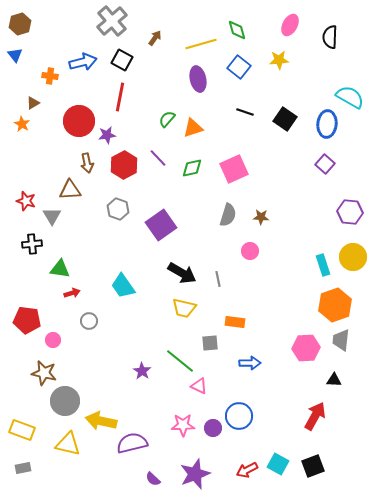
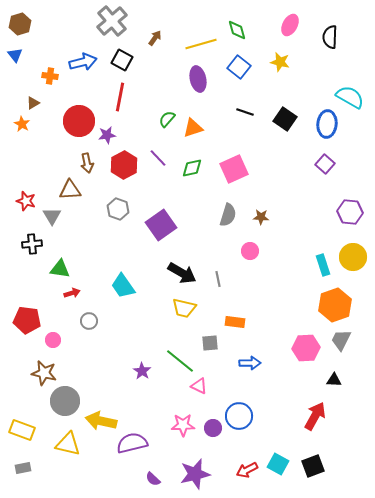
yellow star at (279, 60): moved 1 px right, 2 px down; rotated 18 degrees clockwise
gray trapezoid at (341, 340): rotated 20 degrees clockwise
purple star at (195, 474): rotated 8 degrees clockwise
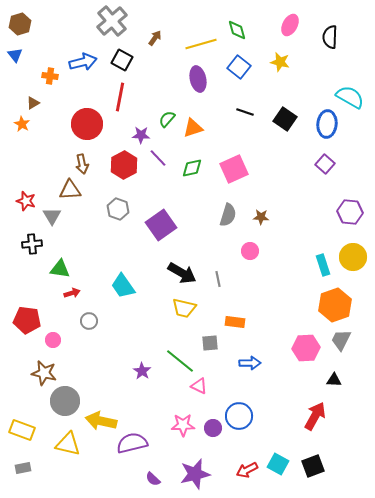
red circle at (79, 121): moved 8 px right, 3 px down
purple star at (107, 135): moved 34 px right; rotated 12 degrees clockwise
brown arrow at (87, 163): moved 5 px left, 1 px down
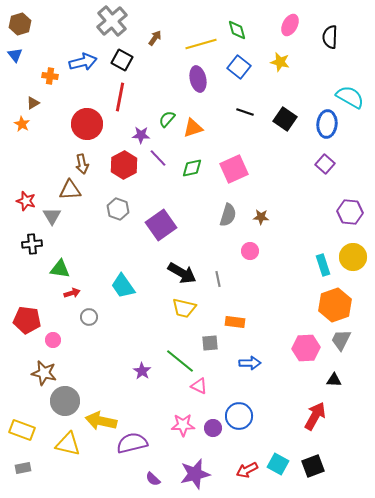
gray circle at (89, 321): moved 4 px up
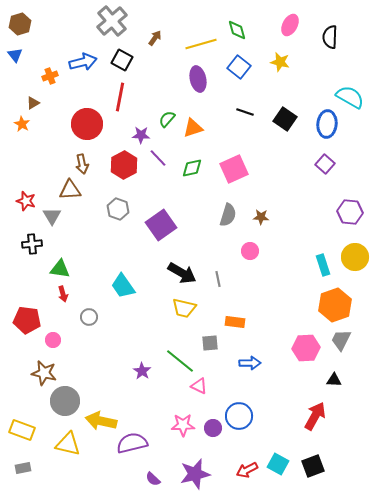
orange cross at (50, 76): rotated 28 degrees counterclockwise
yellow circle at (353, 257): moved 2 px right
red arrow at (72, 293): moved 9 px left, 1 px down; rotated 91 degrees clockwise
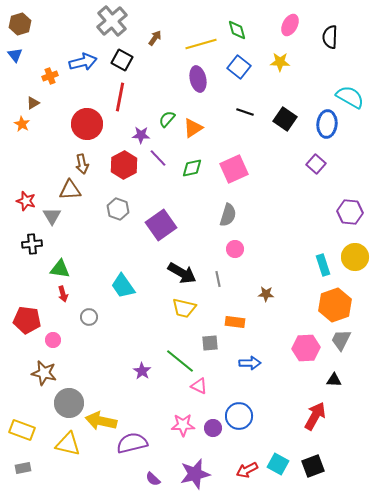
yellow star at (280, 62): rotated 12 degrees counterclockwise
orange triangle at (193, 128): rotated 15 degrees counterclockwise
purple square at (325, 164): moved 9 px left
brown star at (261, 217): moved 5 px right, 77 px down
pink circle at (250, 251): moved 15 px left, 2 px up
gray circle at (65, 401): moved 4 px right, 2 px down
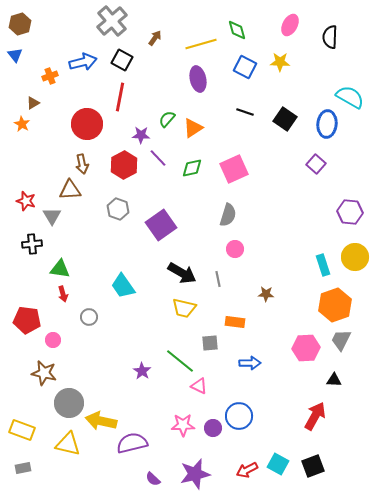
blue square at (239, 67): moved 6 px right; rotated 10 degrees counterclockwise
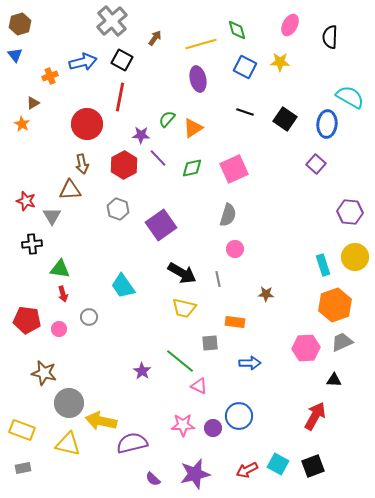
pink circle at (53, 340): moved 6 px right, 11 px up
gray trapezoid at (341, 340): moved 1 px right, 2 px down; rotated 40 degrees clockwise
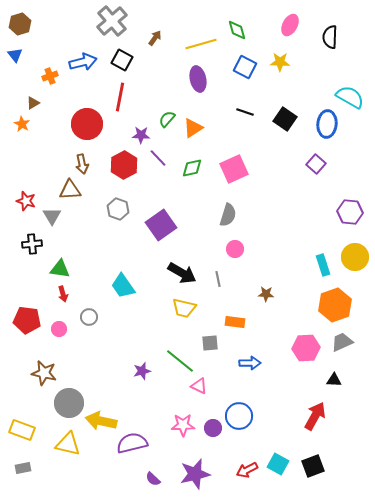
purple star at (142, 371): rotated 24 degrees clockwise
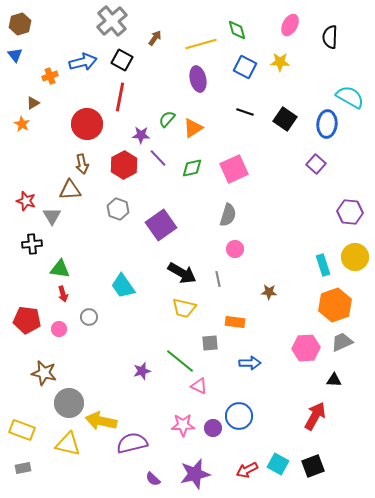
brown star at (266, 294): moved 3 px right, 2 px up
